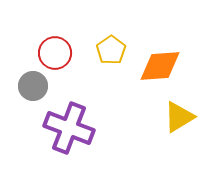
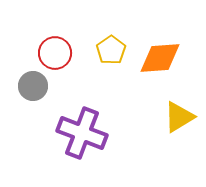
orange diamond: moved 8 px up
purple cross: moved 13 px right, 5 px down
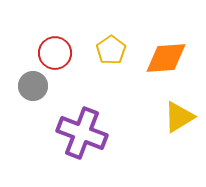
orange diamond: moved 6 px right
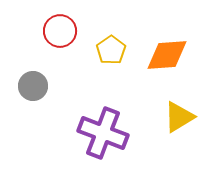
red circle: moved 5 px right, 22 px up
orange diamond: moved 1 px right, 3 px up
purple cross: moved 21 px right
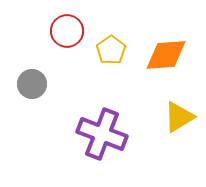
red circle: moved 7 px right
orange diamond: moved 1 px left
gray circle: moved 1 px left, 2 px up
purple cross: moved 1 px left, 1 px down
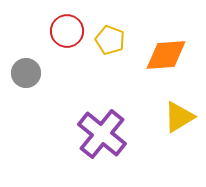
yellow pentagon: moved 1 px left, 10 px up; rotated 16 degrees counterclockwise
gray circle: moved 6 px left, 11 px up
purple cross: rotated 18 degrees clockwise
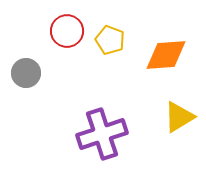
purple cross: rotated 33 degrees clockwise
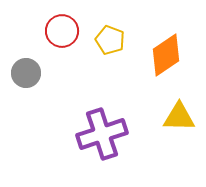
red circle: moved 5 px left
orange diamond: rotated 30 degrees counterclockwise
yellow triangle: rotated 32 degrees clockwise
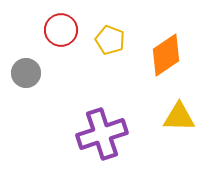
red circle: moved 1 px left, 1 px up
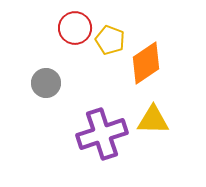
red circle: moved 14 px right, 2 px up
orange diamond: moved 20 px left, 8 px down
gray circle: moved 20 px right, 10 px down
yellow triangle: moved 26 px left, 3 px down
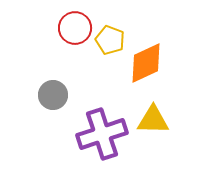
orange diamond: rotated 9 degrees clockwise
gray circle: moved 7 px right, 12 px down
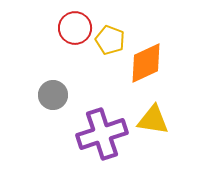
yellow triangle: rotated 8 degrees clockwise
